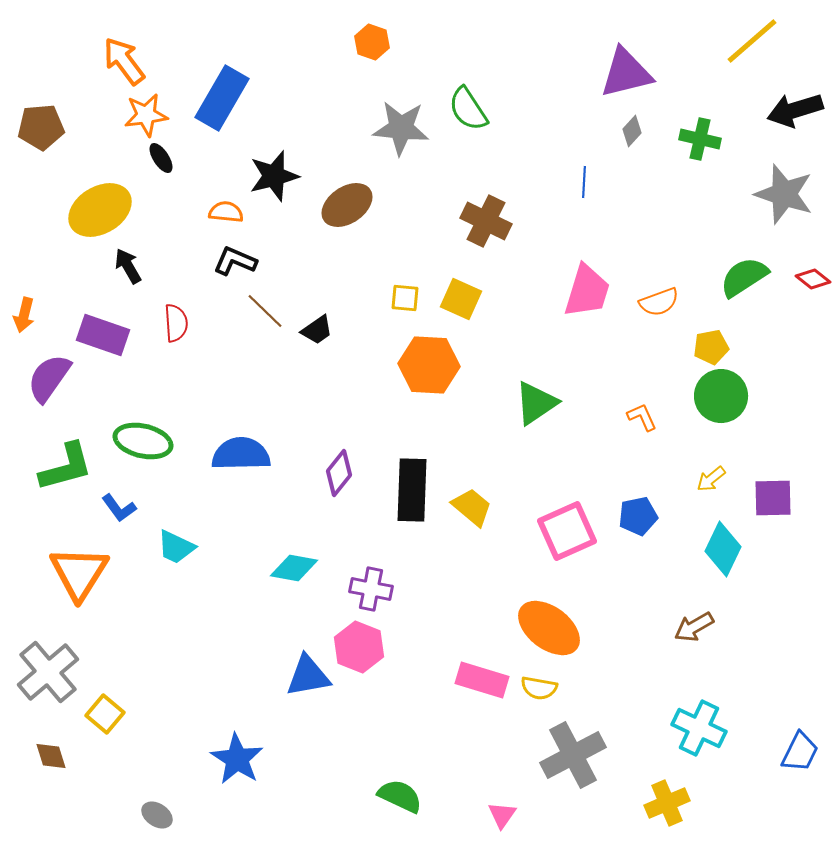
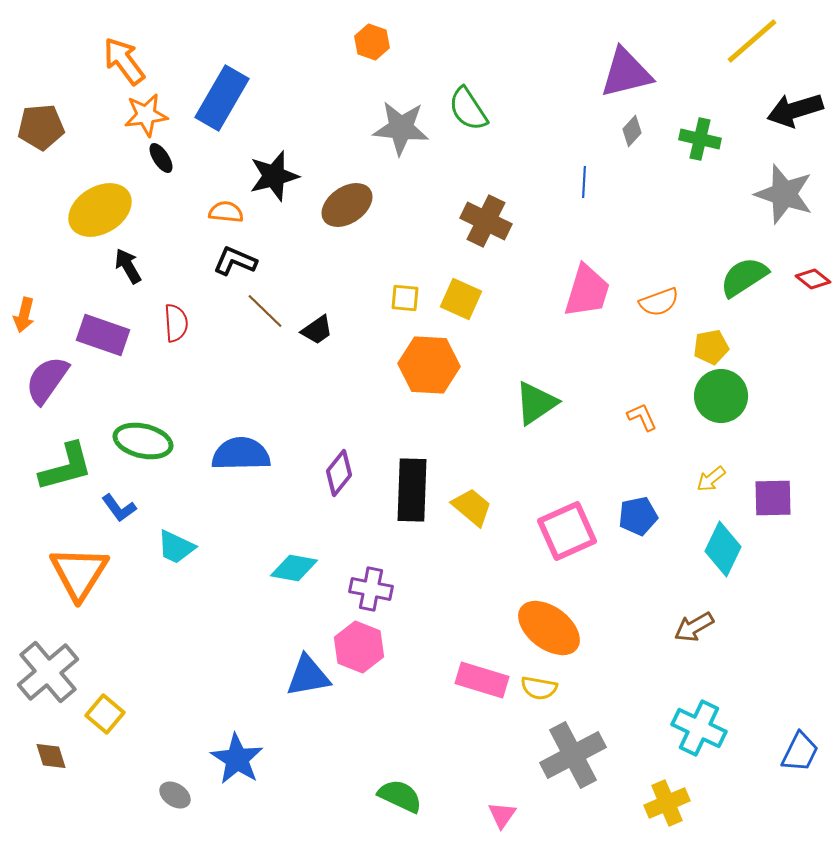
purple semicircle at (49, 378): moved 2 px left, 2 px down
gray ellipse at (157, 815): moved 18 px right, 20 px up
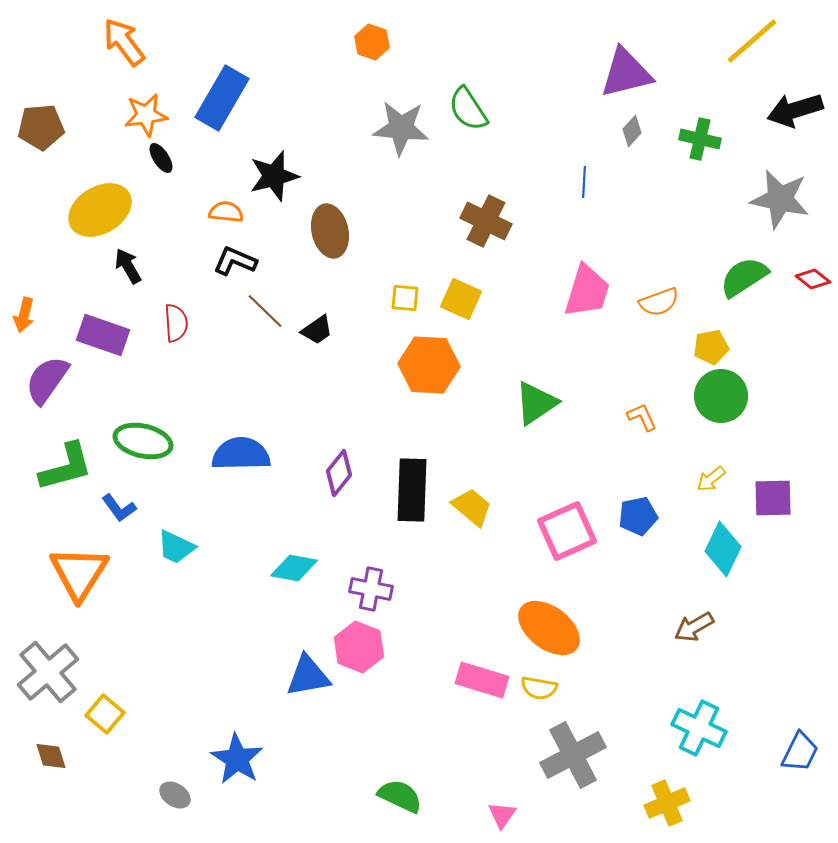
orange arrow at (124, 61): moved 19 px up
gray star at (784, 194): moved 4 px left, 5 px down; rotated 6 degrees counterclockwise
brown ellipse at (347, 205): moved 17 px left, 26 px down; rotated 69 degrees counterclockwise
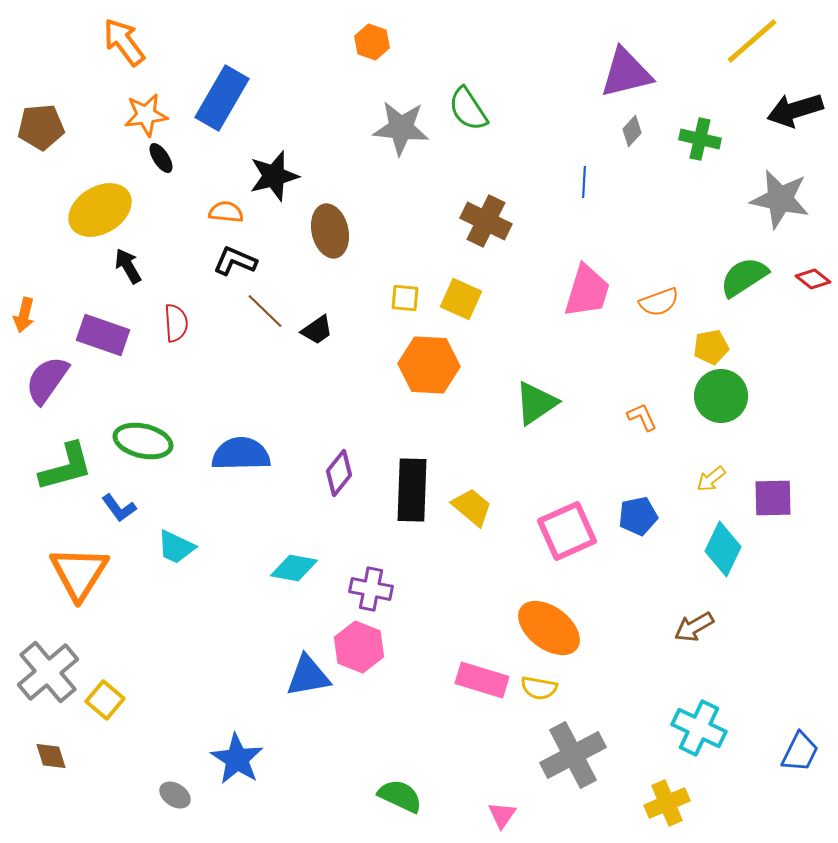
yellow square at (105, 714): moved 14 px up
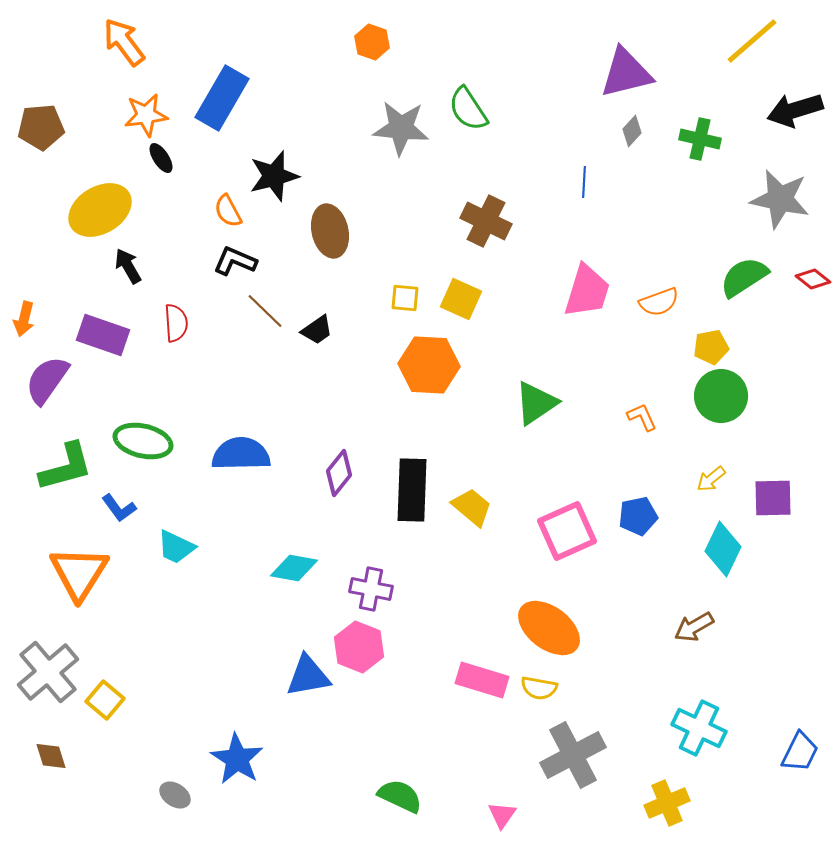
orange semicircle at (226, 212): moved 2 px right, 1 px up; rotated 124 degrees counterclockwise
orange arrow at (24, 315): moved 4 px down
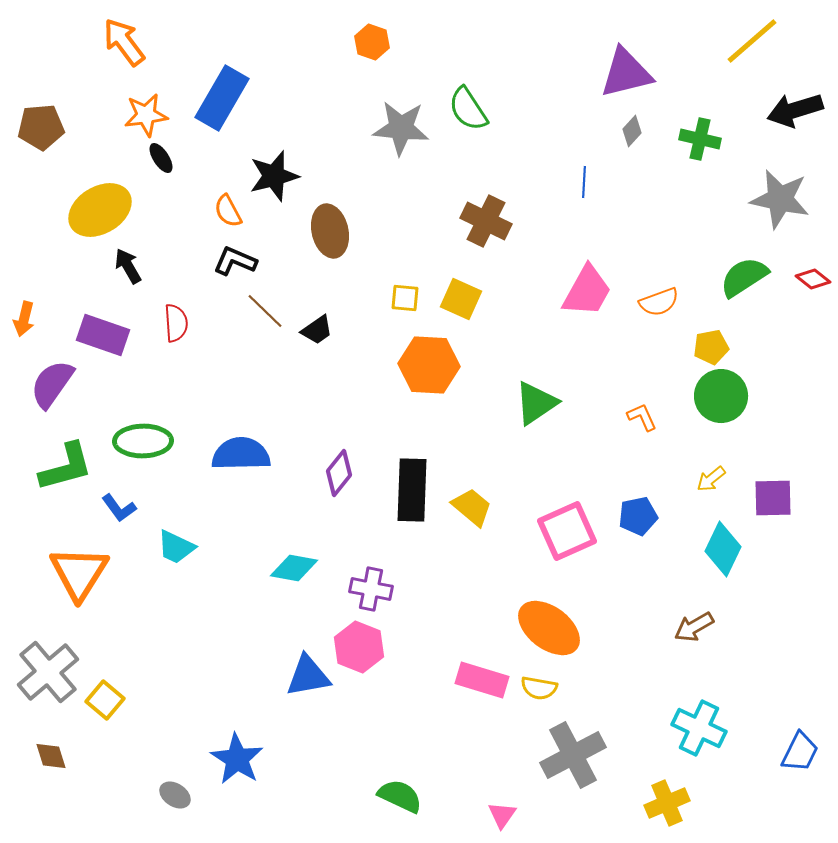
pink trapezoid at (587, 291): rotated 12 degrees clockwise
purple semicircle at (47, 380): moved 5 px right, 4 px down
green ellipse at (143, 441): rotated 14 degrees counterclockwise
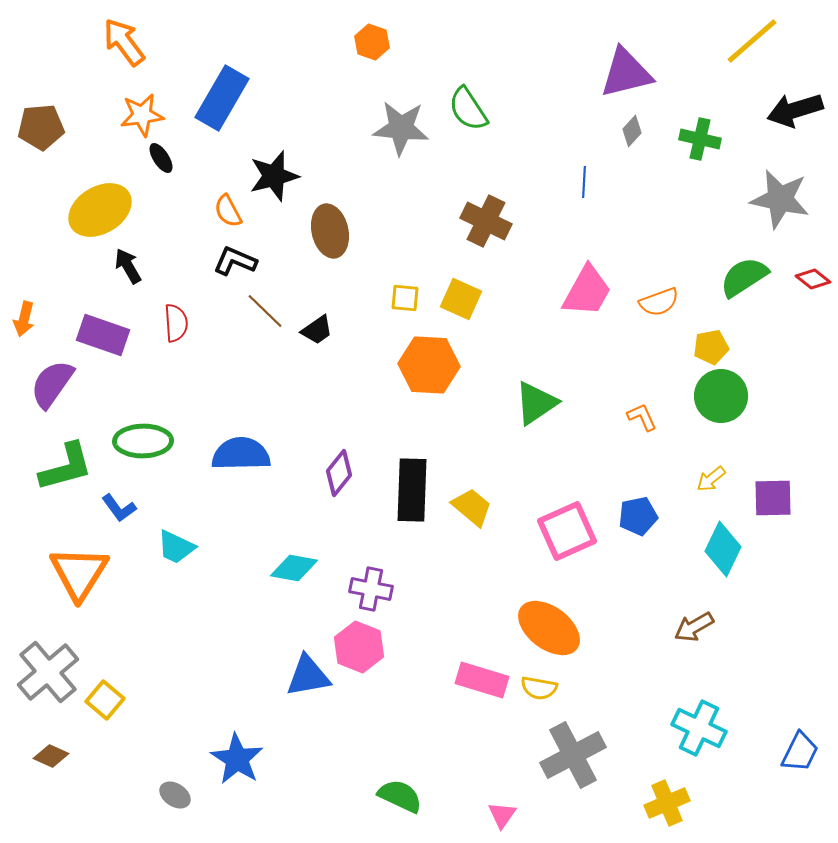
orange star at (146, 115): moved 4 px left
brown diamond at (51, 756): rotated 48 degrees counterclockwise
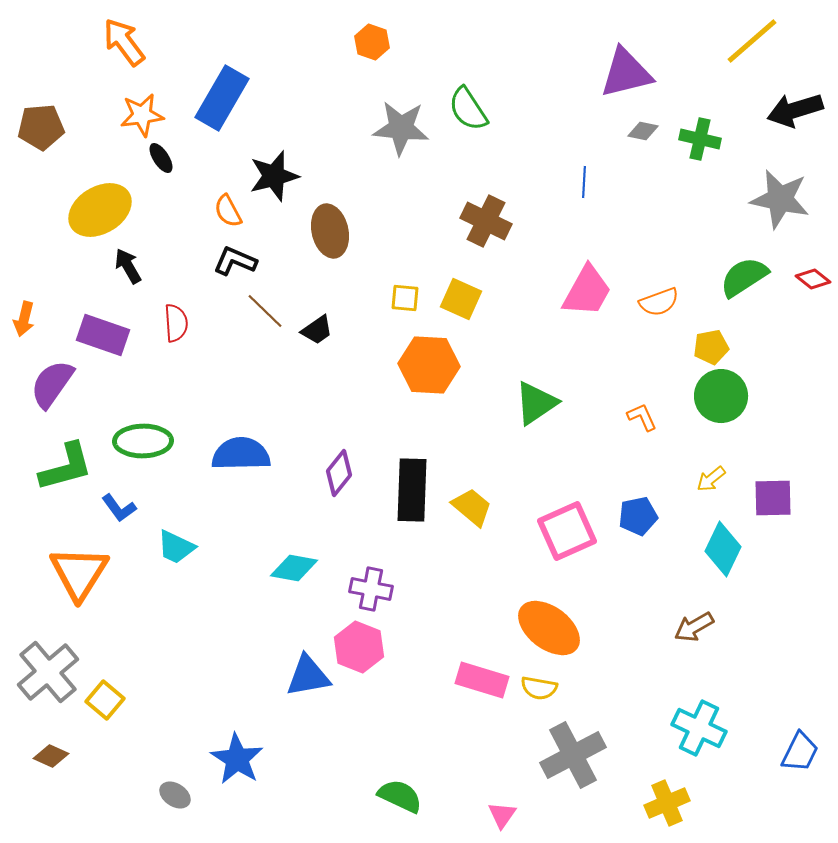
gray diamond at (632, 131): moved 11 px right; rotated 60 degrees clockwise
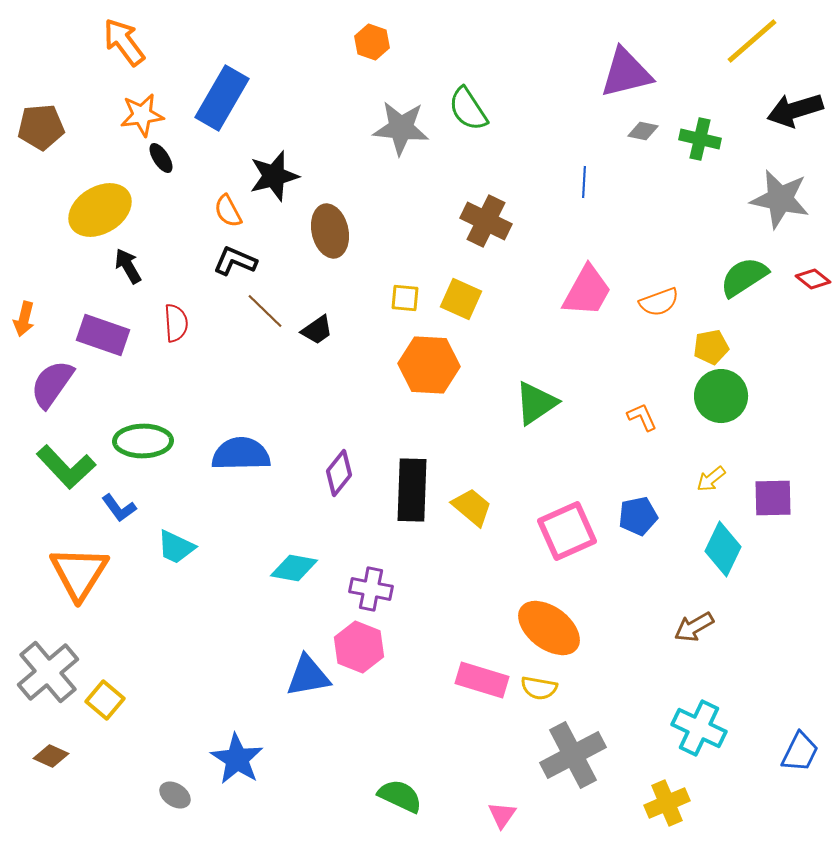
green L-shape at (66, 467): rotated 62 degrees clockwise
